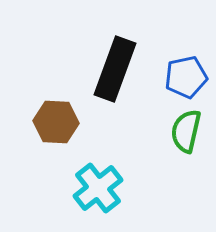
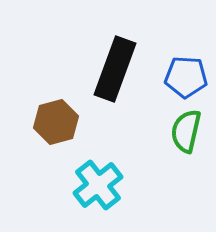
blue pentagon: rotated 15 degrees clockwise
brown hexagon: rotated 18 degrees counterclockwise
cyan cross: moved 3 px up
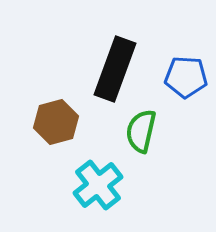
green semicircle: moved 45 px left
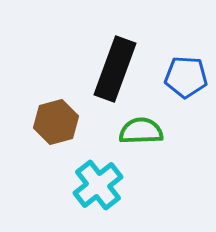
green semicircle: rotated 75 degrees clockwise
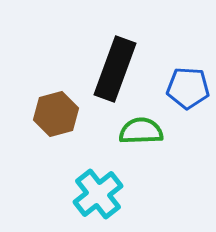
blue pentagon: moved 2 px right, 11 px down
brown hexagon: moved 8 px up
cyan cross: moved 9 px down
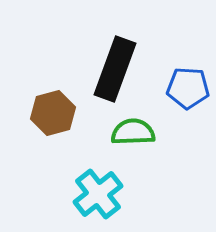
brown hexagon: moved 3 px left, 1 px up
green semicircle: moved 8 px left, 1 px down
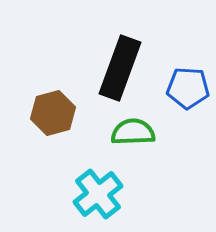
black rectangle: moved 5 px right, 1 px up
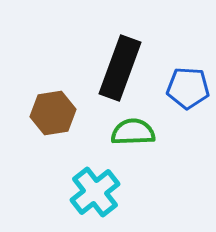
brown hexagon: rotated 6 degrees clockwise
cyan cross: moved 3 px left, 2 px up
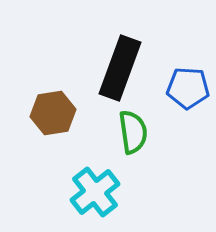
green semicircle: rotated 84 degrees clockwise
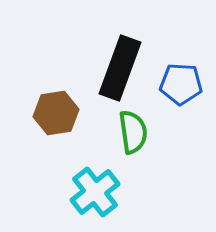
blue pentagon: moved 7 px left, 4 px up
brown hexagon: moved 3 px right
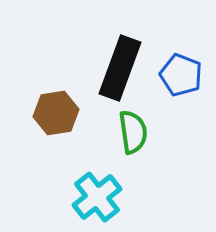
blue pentagon: moved 9 px up; rotated 18 degrees clockwise
cyan cross: moved 2 px right, 5 px down
